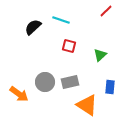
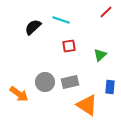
red line: moved 1 px down
red square: rotated 24 degrees counterclockwise
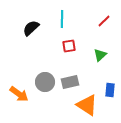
red line: moved 2 px left, 9 px down
cyan line: moved 1 px right, 1 px up; rotated 72 degrees clockwise
black semicircle: moved 2 px left, 1 px down
blue rectangle: moved 3 px down
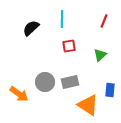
red line: rotated 24 degrees counterclockwise
orange triangle: moved 1 px right
